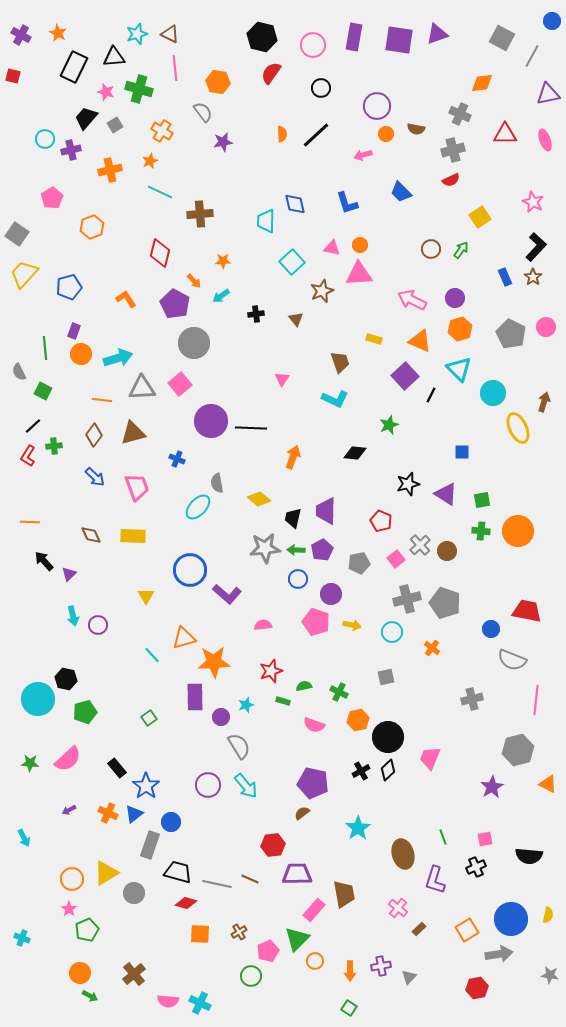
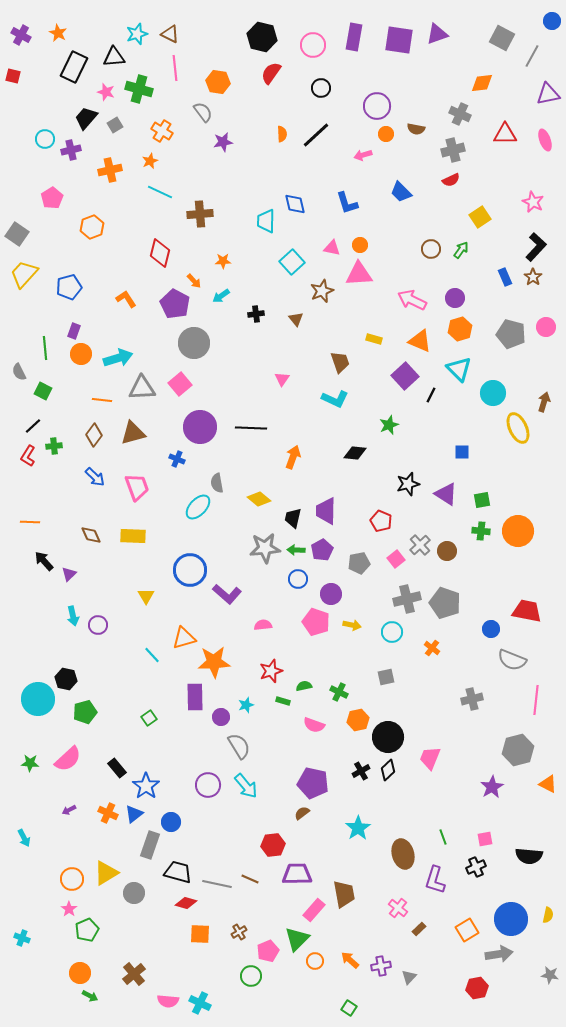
gray pentagon at (511, 334): rotated 12 degrees counterclockwise
purple circle at (211, 421): moved 11 px left, 6 px down
orange arrow at (350, 971): moved 11 px up; rotated 132 degrees clockwise
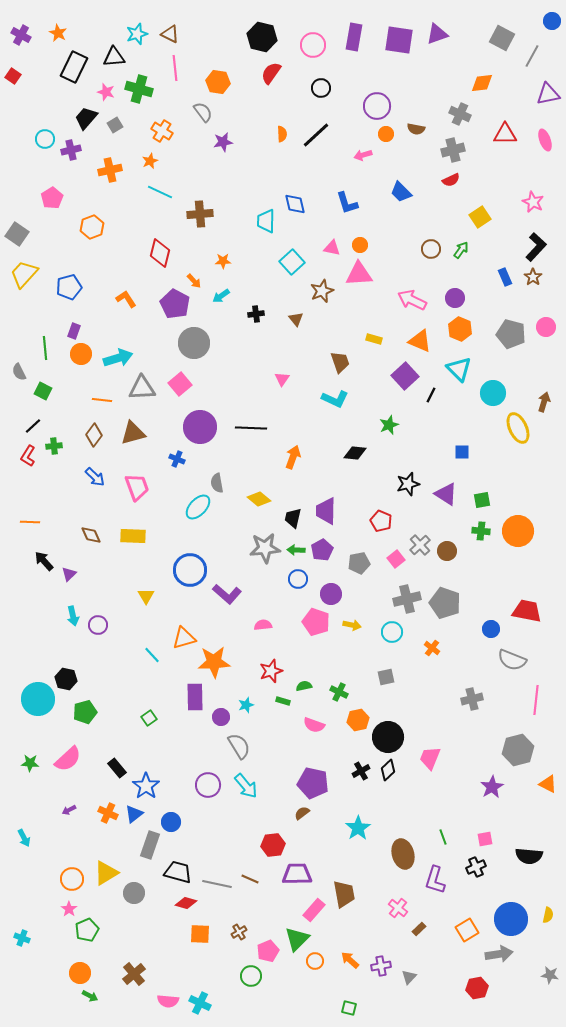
red square at (13, 76): rotated 21 degrees clockwise
orange hexagon at (460, 329): rotated 20 degrees counterclockwise
green square at (349, 1008): rotated 21 degrees counterclockwise
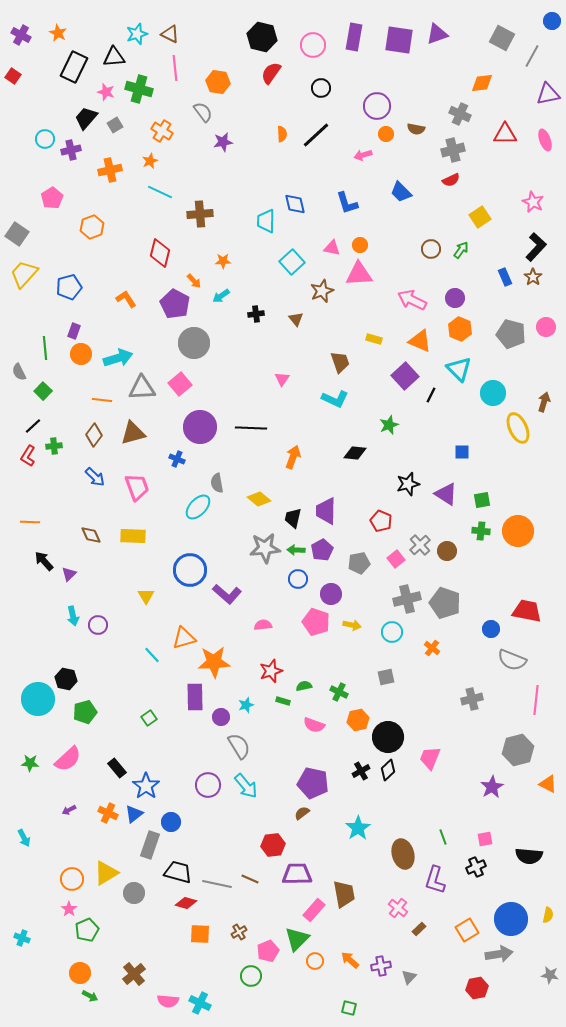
green square at (43, 391): rotated 18 degrees clockwise
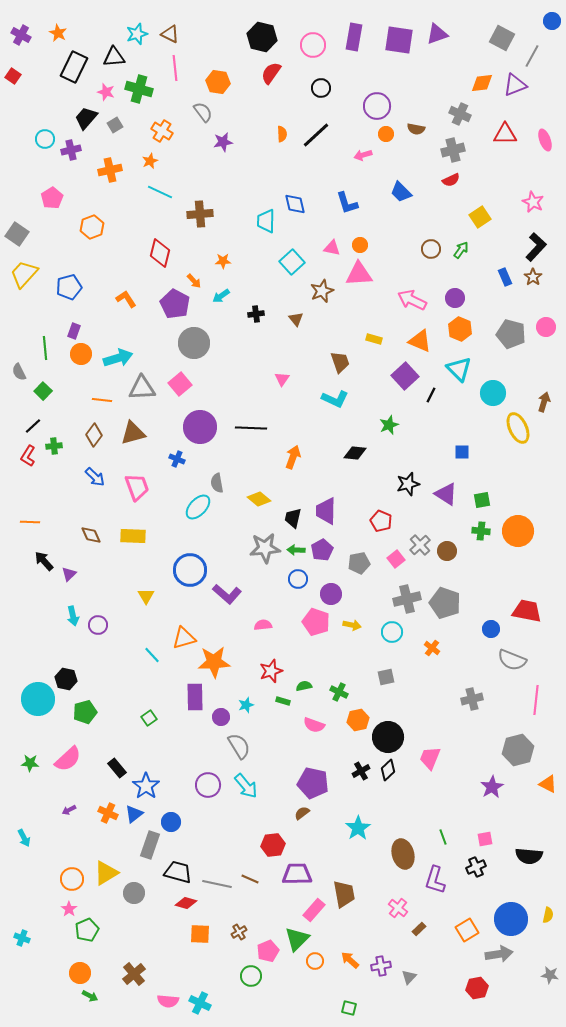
purple triangle at (548, 94): moved 33 px left, 9 px up; rotated 10 degrees counterclockwise
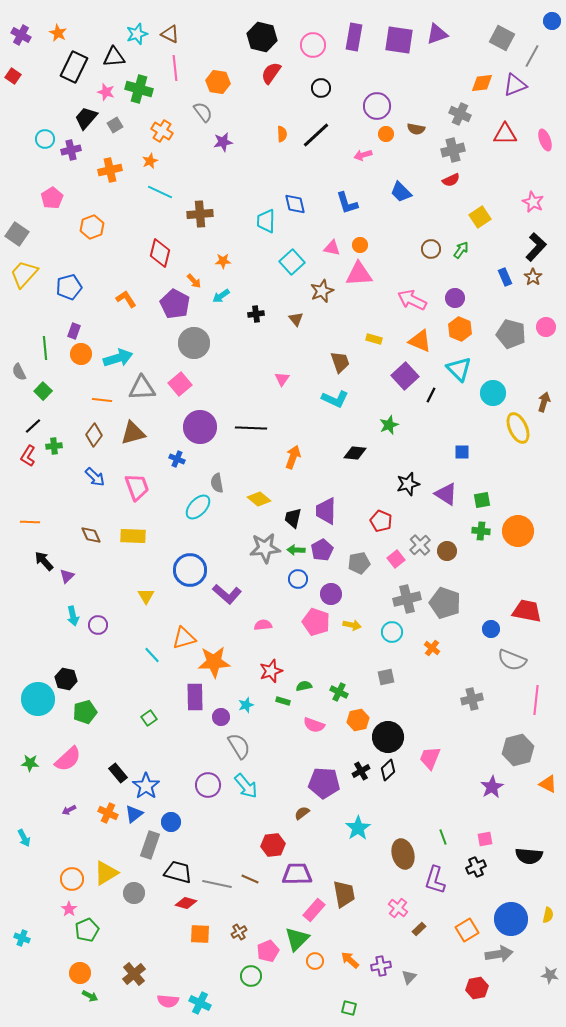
purple triangle at (69, 574): moved 2 px left, 2 px down
black rectangle at (117, 768): moved 1 px right, 5 px down
purple pentagon at (313, 783): moved 11 px right; rotated 8 degrees counterclockwise
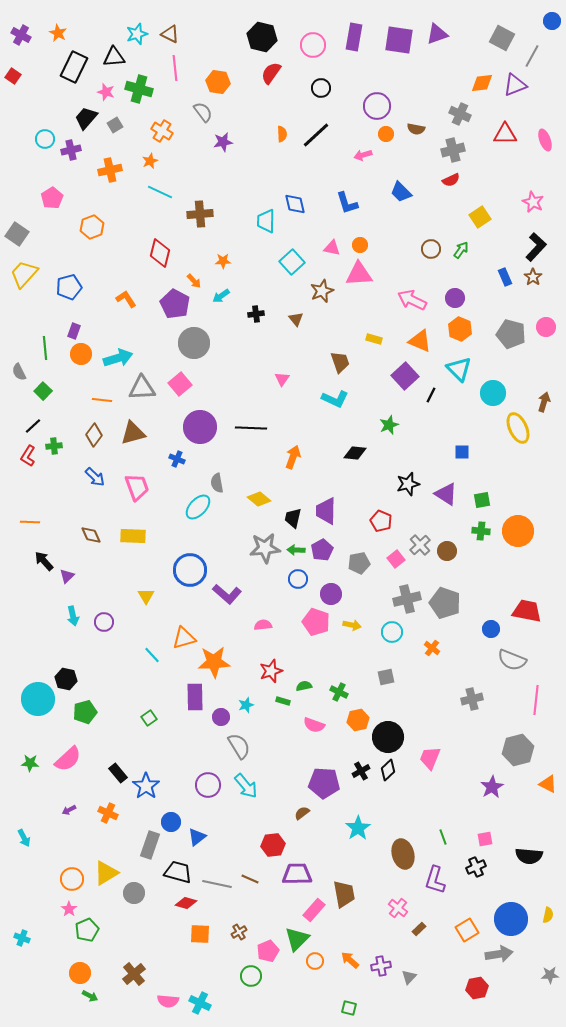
purple circle at (98, 625): moved 6 px right, 3 px up
blue triangle at (134, 814): moved 63 px right, 23 px down
gray star at (550, 975): rotated 12 degrees counterclockwise
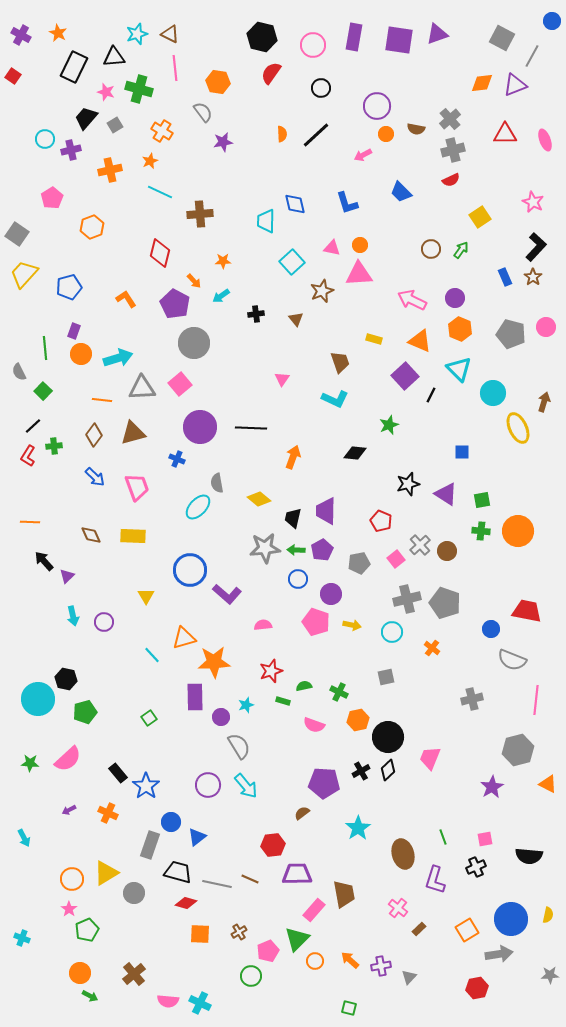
gray cross at (460, 114): moved 10 px left, 5 px down; rotated 25 degrees clockwise
pink arrow at (363, 155): rotated 12 degrees counterclockwise
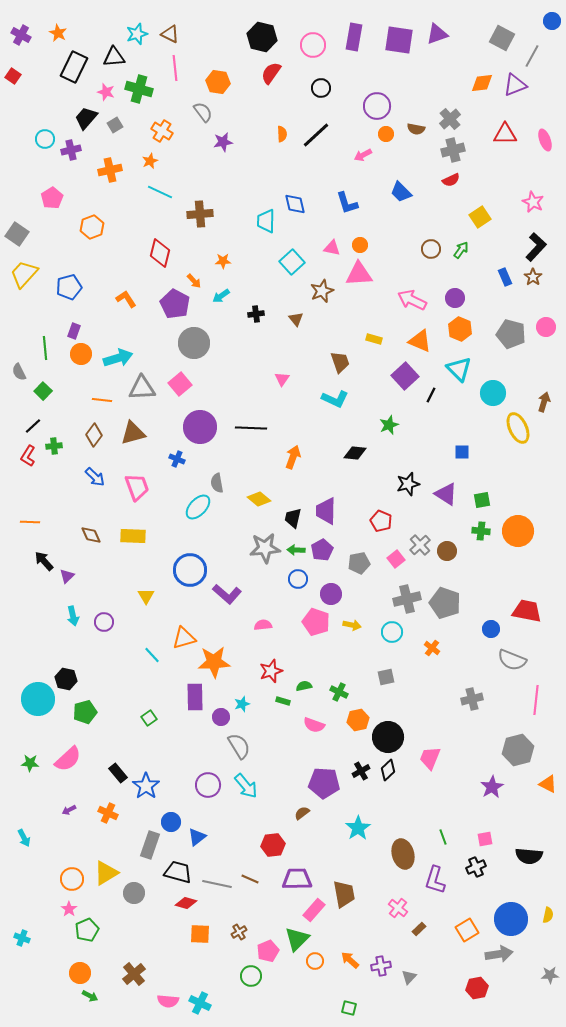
cyan star at (246, 705): moved 4 px left, 1 px up
purple trapezoid at (297, 874): moved 5 px down
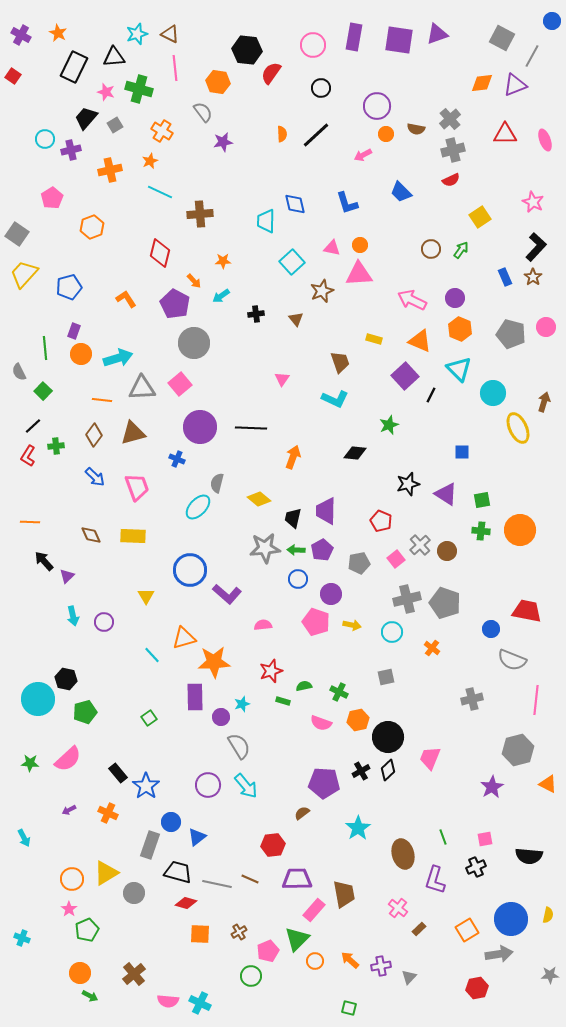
black hexagon at (262, 37): moved 15 px left, 13 px down; rotated 8 degrees counterclockwise
green cross at (54, 446): moved 2 px right
gray semicircle at (217, 483): rotated 24 degrees clockwise
orange circle at (518, 531): moved 2 px right, 1 px up
pink semicircle at (314, 725): moved 7 px right, 2 px up
